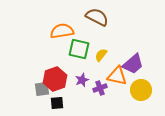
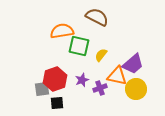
green square: moved 3 px up
yellow circle: moved 5 px left, 1 px up
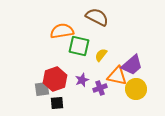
purple trapezoid: moved 1 px left, 1 px down
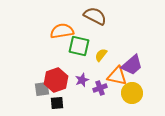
brown semicircle: moved 2 px left, 1 px up
red hexagon: moved 1 px right, 1 px down
yellow circle: moved 4 px left, 4 px down
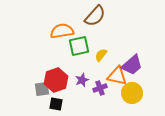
brown semicircle: rotated 105 degrees clockwise
green square: rotated 25 degrees counterclockwise
black square: moved 1 px left, 1 px down; rotated 16 degrees clockwise
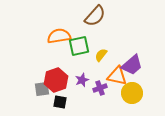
orange semicircle: moved 3 px left, 5 px down
black square: moved 4 px right, 2 px up
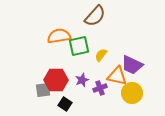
purple trapezoid: rotated 65 degrees clockwise
red hexagon: rotated 20 degrees clockwise
gray square: moved 1 px right, 1 px down
black square: moved 5 px right, 2 px down; rotated 24 degrees clockwise
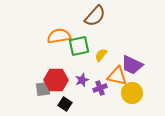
gray square: moved 1 px up
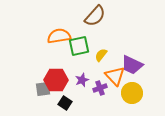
orange triangle: moved 2 px left; rotated 35 degrees clockwise
black square: moved 1 px up
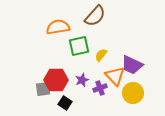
orange semicircle: moved 1 px left, 9 px up
yellow circle: moved 1 px right
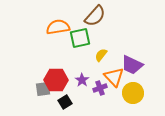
green square: moved 1 px right, 8 px up
orange triangle: moved 1 px left, 1 px down
purple star: rotated 16 degrees counterclockwise
black square: moved 1 px up; rotated 24 degrees clockwise
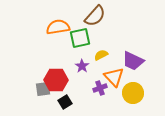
yellow semicircle: rotated 24 degrees clockwise
purple trapezoid: moved 1 px right, 4 px up
purple star: moved 14 px up
